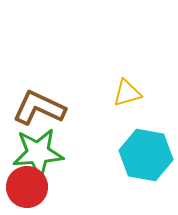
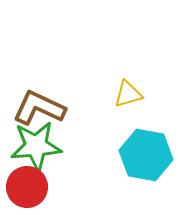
yellow triangle: moved 1 px right, 1 px down
green star: moved 2 px left, 7 px up
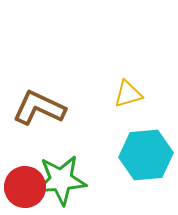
green star: moved 25 px right, 34 px down
cyan hexagon: rotated 15 degrees counterclockwise
red circle: moved 2 px left
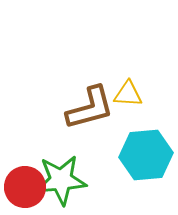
yellow triangle: rotated 20 degrees clockwise
brown L-shape: moved 51 px right; rotated 140 degrees clockwise
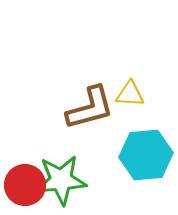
yellow triangle: moved 2 px right
red circle: moved 2 px up
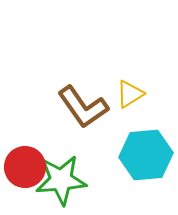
yellow triangle: rotated 36 degrees counterclockwise
brown L-shape: moved 7 px left, 1 px up; rotated 70 degrees clockwise
red circle: moved 18 px up
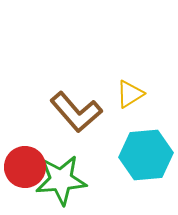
brown L-shape: moved 7 px left, 5 px down; rotated 6 degrees counterclockwise
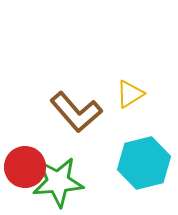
cyan hexagon: moved 2 px left, 8 px down; rotated 9 degrees counterclockwise
green star: moved 3 px left, 2 px down
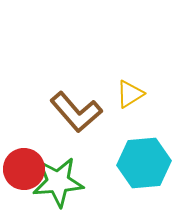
cyan hexagon: rotated 9 degrees clockwise
red circle: moved 1 px left, 2 px down
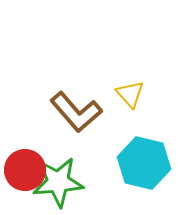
yellow triangle: rotated 40 degrees counterclockwise
cyan hexagon: rotated 18 degrees clockwise
red circle: moved 1 px right, 1 px down
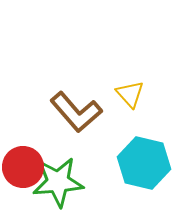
red circle: moved 2 px left, 3 px up
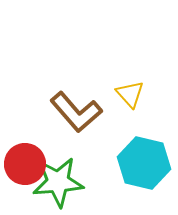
red circle: moved 2 px right, 3 px up
